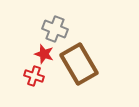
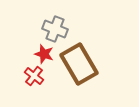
red cross: rotated 18 degrees clockwise
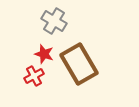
gray cross: moved 1 px left, 8 px up; rotated 10 degrees clockwise
red cross: rotated 24 degrees clockwise
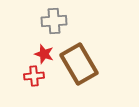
gray cross: rotated 35 degrees counterclockwise
red cross: rotated 24 degrees clockwise
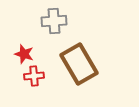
red star: moved 20 px left
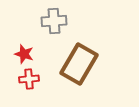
brown rectangle: rotated 60 degrees clockwise
red cross: moved 5 px left, 3 px down
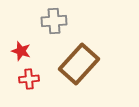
red star: moved 3 px left, 3 px up
brown rectangle: rotated 12 degrees clockwise
